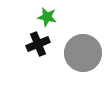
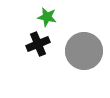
gray circle: moved 1 px right, 2 px up
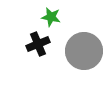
green star: moved 4 px right
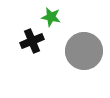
black cross: moved 6 px left, 3 px up
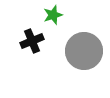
green star: moved 2 px right, 2 px up; rotated 30 degrees counterclockwise
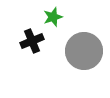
green star: moved 2 px down
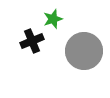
green star: moved 2 px down
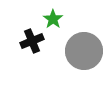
green star: rotated 18 degrees counterclockwise
